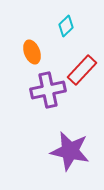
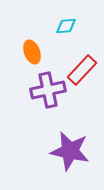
cyan diamond: rotated 40 degrees clockwise
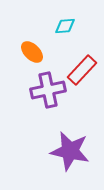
cyan diamond: moved 1 px left
orange ellipse: rotated 25 degrees counterclockwise
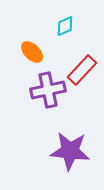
cyan diamond: rotated 20 degrees counterclockwise
purple star: rotated 6 degrees counterclockwise
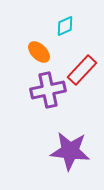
orange ellipse: moved 7 px right
